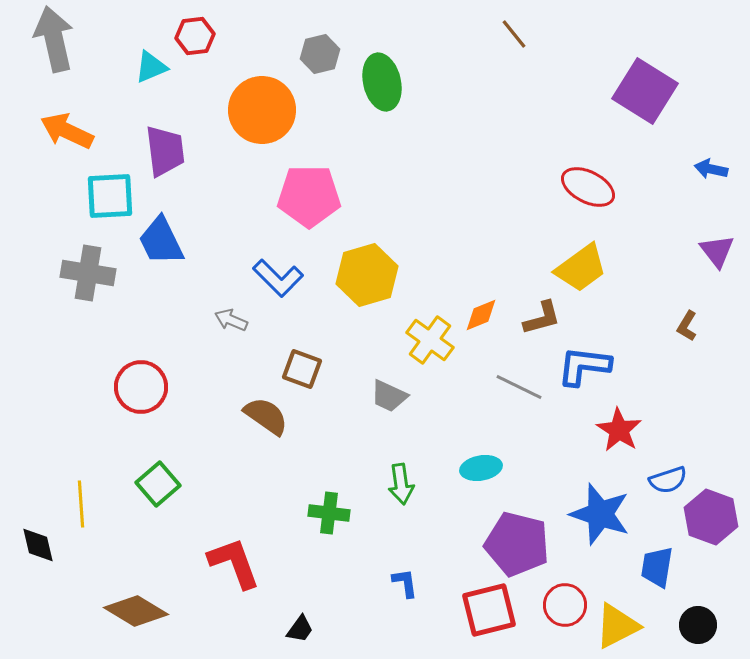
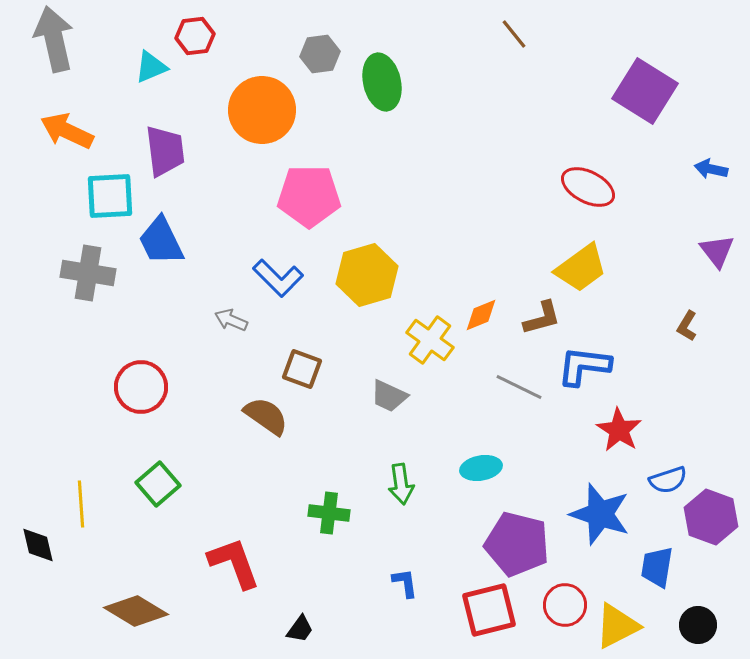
gray hexagon at (320, 54): rotated 6 degrees clockwise
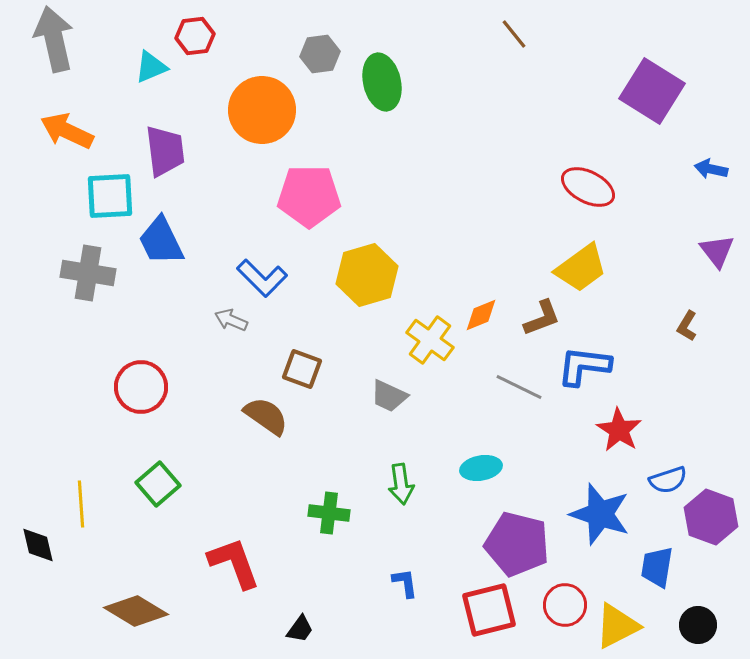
purple square at (645, 91): moved 7 px right
blue L-shape at (278, 278): moved 16 px left
brown L-shape at (542, 318): rotated 6 degrees counterclockwise
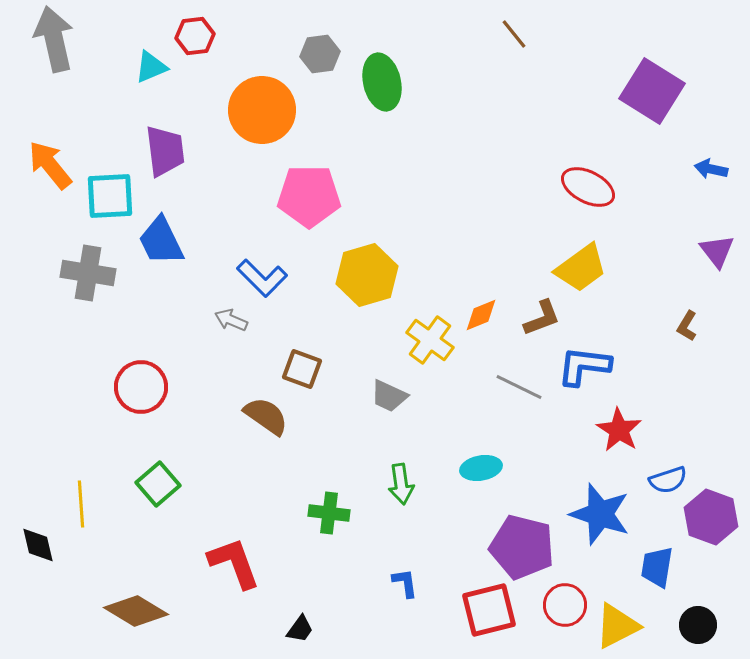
orange arrow at (67, 131): moved 17 px left, 34 px down; rotated 26 degrees clockwise
purple pentagon at (517, 544): moved 5 px right, 3 px down
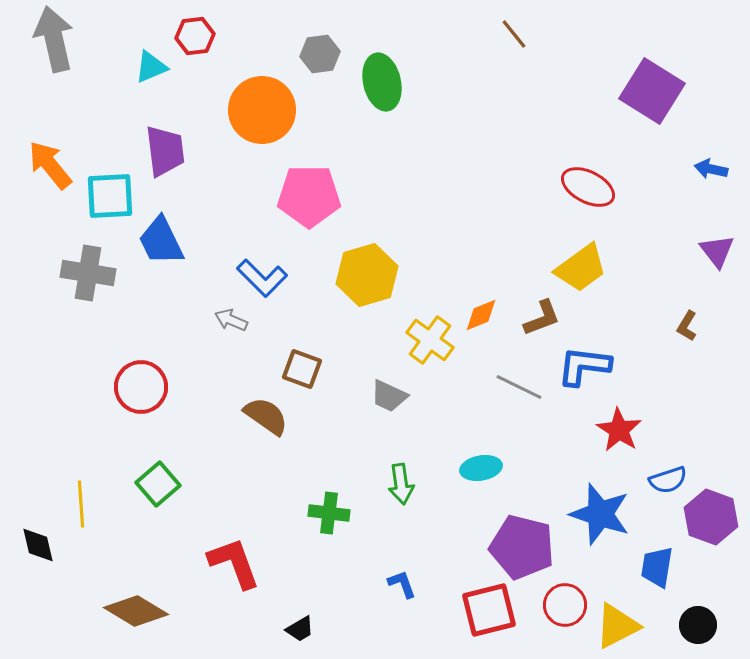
blue L-shape at (405, 583): moved 3 px left, 1 px down; rotated 12 degrees counterclockwise
black trapezoid at (300, 629): rotated 24 degrees clockwise
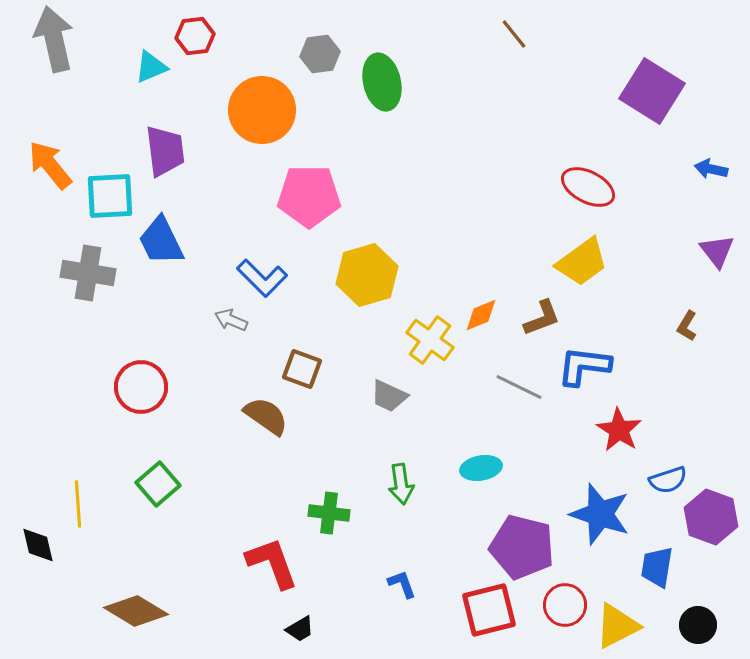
yellow trapezoid at (581, 268): moved 1 px right, 6 px up
yellow line at (81, 504): moved 3 px left
red L-shape at (234, 563): moved 38 px right
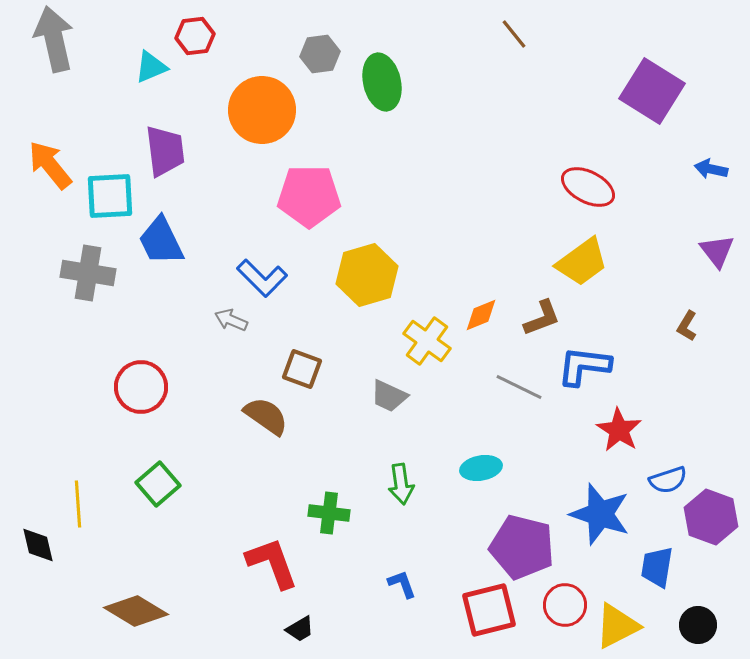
yellow cross at (430, 340): moved 3 px left, 1 px down
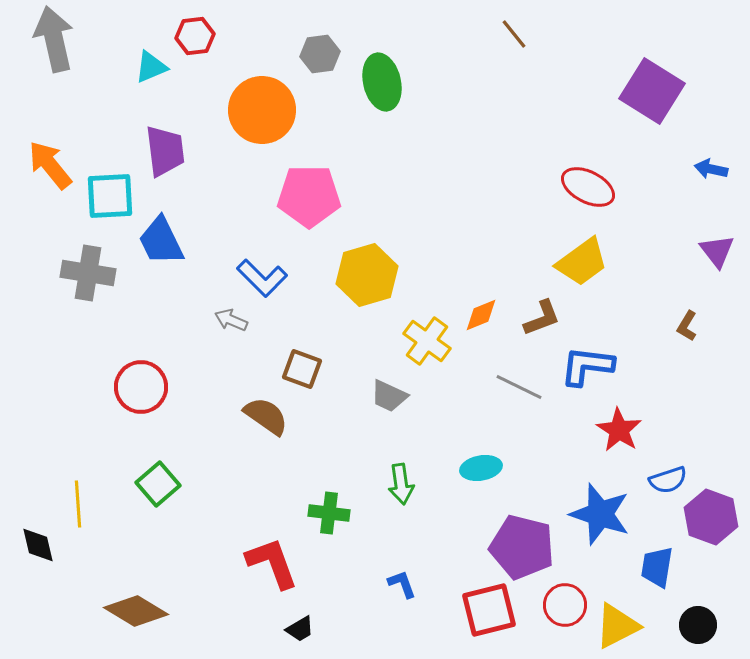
blue L-shape at (584, 366): moved 3 px right
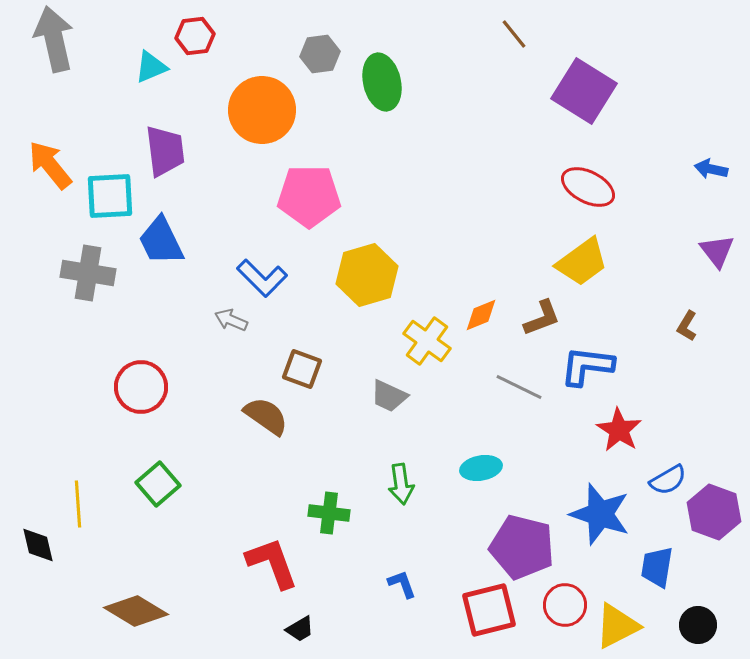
purple square at (652, 91): moved 68 px left
blue semicircle at (668, 480): rotated 12 degrees counterclockwise
purple hexagon at (711, 517): moved 3 px right, 5 px up
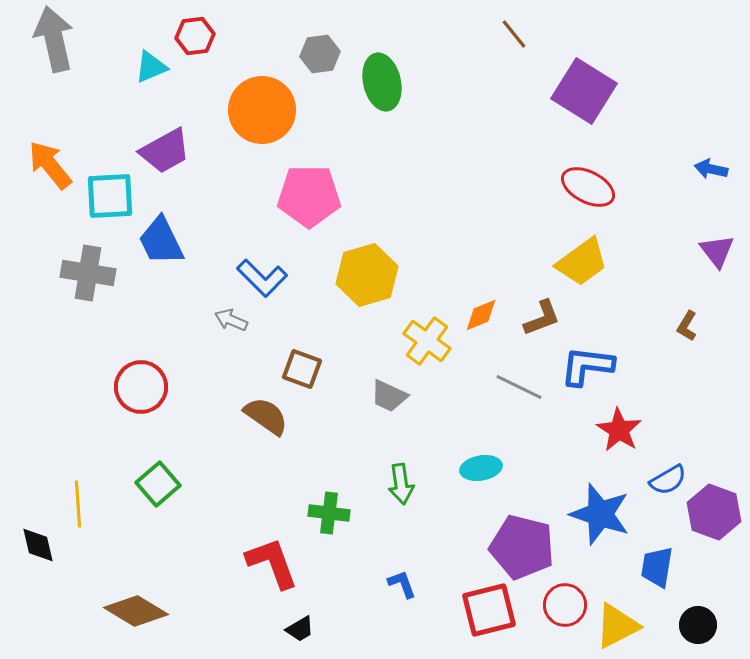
purple trapezoid at (165, 151): rotated 68 degrees clockwise
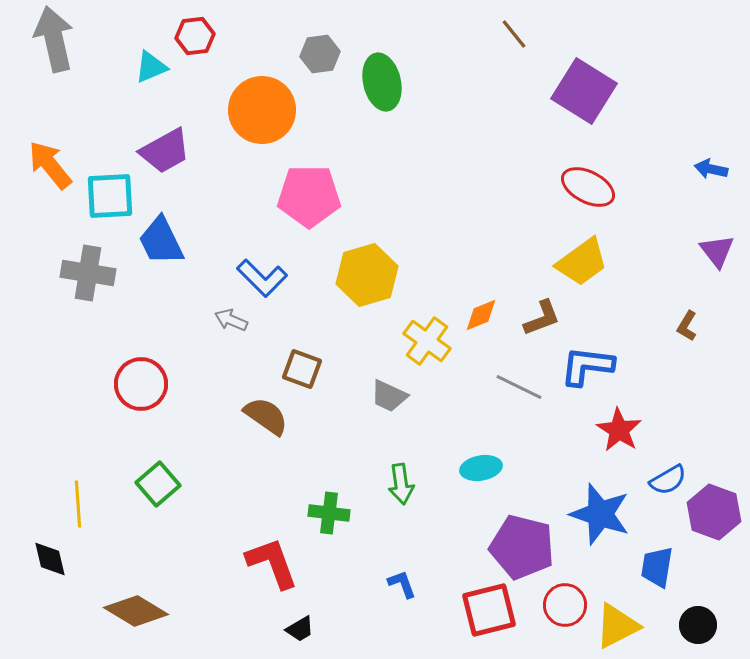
red circle at (141, 387): moved 3 px up
black diamond at (38, 545): moved 12 px right, 14 px down
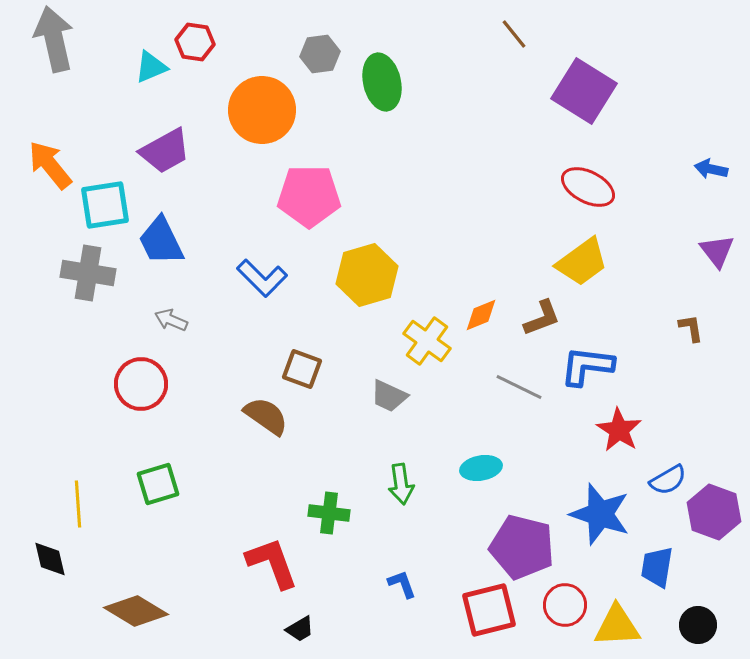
red hexagon at (195, 36): moved 6 px down; rotated 15 degrees clockwise
cyan square at (110, 196): moved 5 px left, 9 px down; rotated 6 degrees counterclockwise
gray arrow at (231, 320): moved 60 px left
brown L-shape at (687, 326): moved 4 px right, 2 px down; rotated 140 degrees clockwise
green square at (158, 484): rotated 24 degrees clockwise
yellow triangle at (617, 626): rotated 24 degrees clockwise
